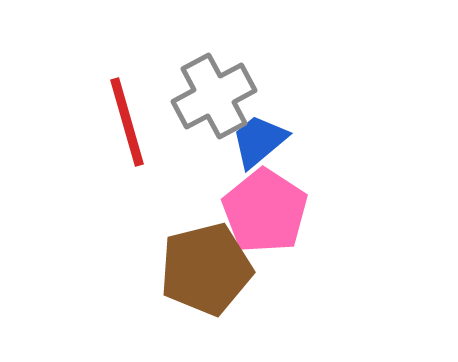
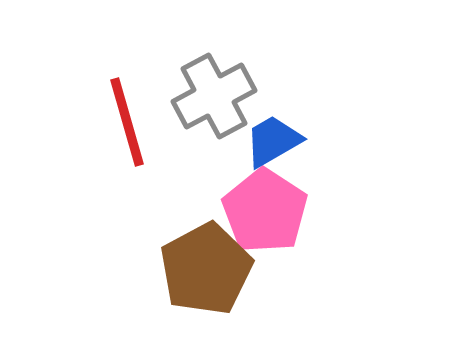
blue trapezoid: moved 14 px right; rotated 10 degrees clockwise
brown pentagon: rotated 14 degrees counterclockwise
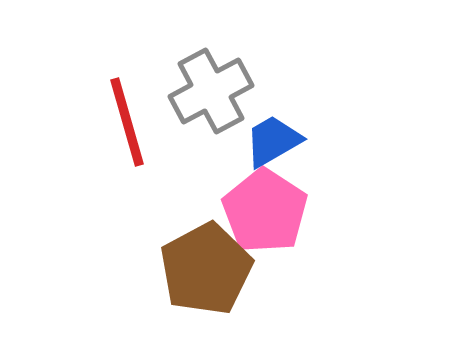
gray cross: moved 3 px left, 5 px up
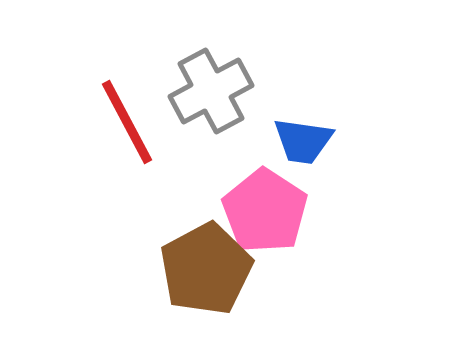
red line: rotated 12 degrees counterclockwise
blue trapezoid: moved 30 px right; rotated 142 degrees counterclockwise
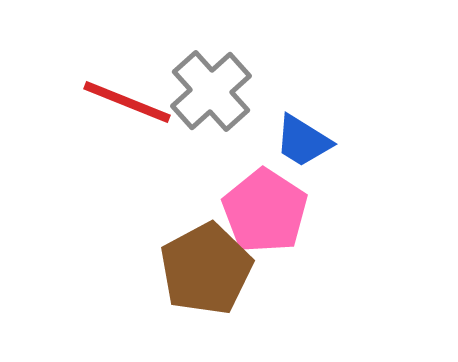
gray cross: rotated 14 degrees counterclockwise
red line: moved 20 px up; rotated 40 degrees counterclockwise
blue trapezoid: rotated 24 degrees clockwise
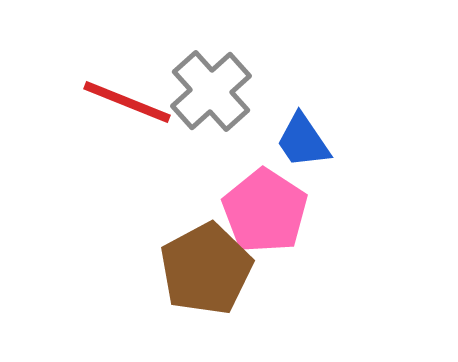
blue trapezoid: rotated 24 degrees clockwise
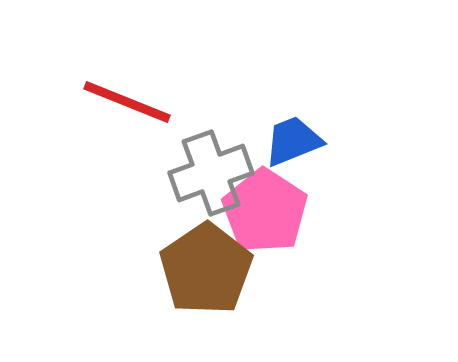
gray cross: moved 82 px down; rotated 22 degrees clockwise
blue trapezoid: moved 10 px left; rotated 102 degrees clockwise
brown pentagon: rotated 6 degrees counterclockwise
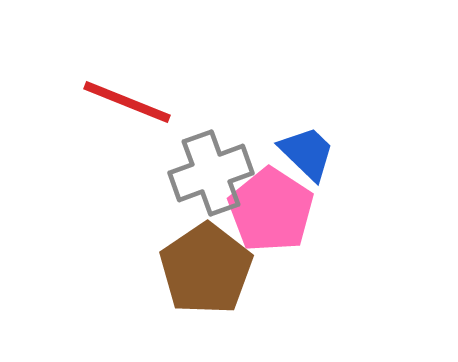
blue trapezoid: moved 14 px right, 12 px down; rotated 66 degrees clockwise
pink pentagon: moved 6 px right, 1 px up
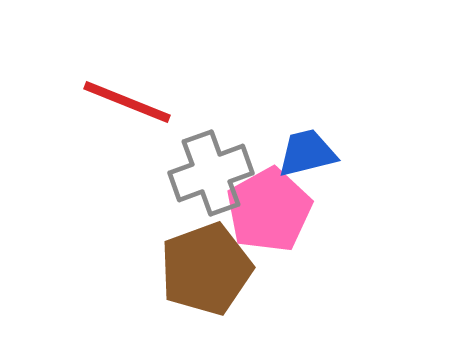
blue trapezoid: rotated 58 degrees counterclockwise
pink pentagon: moved 2 px left; rotated 10 degrees clockwise
brown pentagon: rotated 14 degrees clockwise
